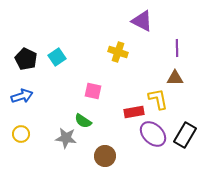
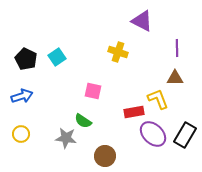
yellow L-shape: rotated 10 degrees counterclockwise
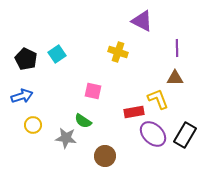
cyan square: moved 3 px up
yellow circle: moved 12 px right, 9 px up
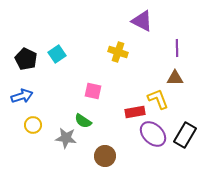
red rectangle: moved 1 px right
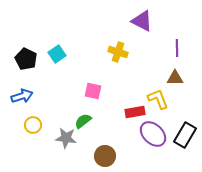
green semicircle: rotated 108 degrees clockwise
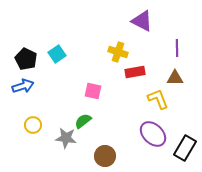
blue arrow: moved 1 px right, 10 px up
red rectangle: moved 40 px up
black rectangle: moved 13 px down
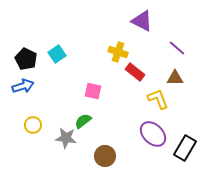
purple line: rotated 48 degrees counterclockwise
red rectangle: rotated 48 degrees clockwise
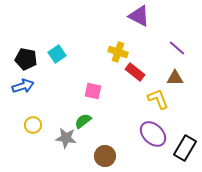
purple triangle: moved 3 px left, 5 px up
black pentagon: rotated 15 degrees counterclockwise
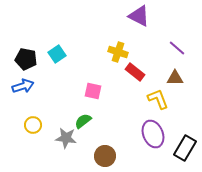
purple ellipse: rotated 24 degrees clockwise
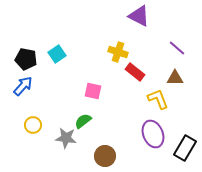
blue arrow: rotated 30 degrees counterclockwise
